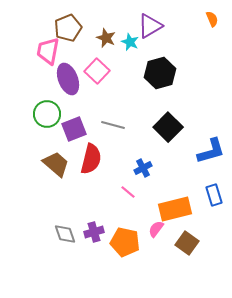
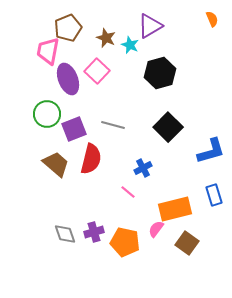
cyan star: moved 3 px down
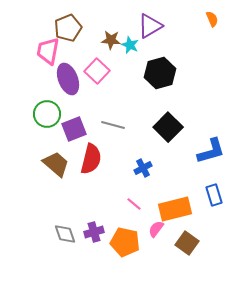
brown star: moved 5 px right, 2 px down; rotated 18 degrees counterclockwise
pink line: moved 6 px right, 12 px down
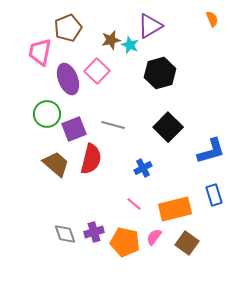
brown star: rotated 18 degrees counterclockwise
pink trapezoid: moved 8 px left, 1 px down
pink semicircle: moved 2 px left, 8 px down
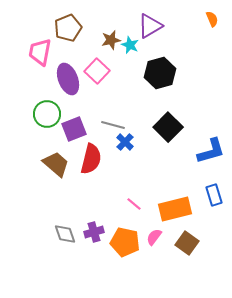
blue cross: moved 18 px left, 26 px up; rotated 18 degrees counterclockwise
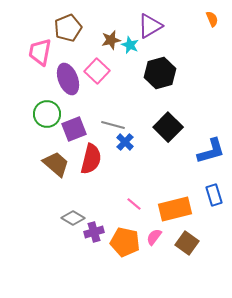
gray diamond: moved 8 px right, 16 px up; rotated 40 degrees counterclockwise
